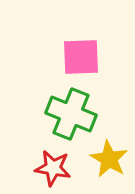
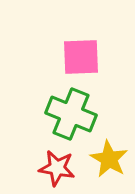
red star: moved 4 px right
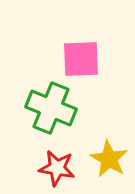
pink square: moved 2 px down
green cross: moved 20 px left, 6 px up
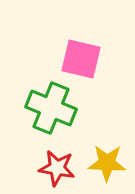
pink square: rotated 15 degrees clockwise
yellow star: moved 2 px left, 4 px down; rotated 27 degrees counterclockwise
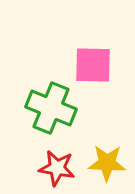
pink square: moved 12 px right, 6 px down; rotated 12 degrees counterclockwise
